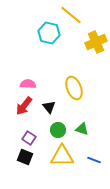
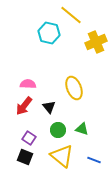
yellow triangle: rotated 40 degrees clockwise
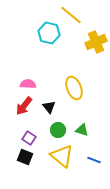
green triangle: moved 1 px down
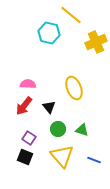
green circle: moved 1 px up
yellow triangle: rotated 10 degrees clockwise
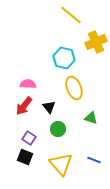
cyan hexagon: moved 15 px right, 25 px down
green triangle: moved 9 px right, 12 px up
yellow triangle: moved 1 px left, 8 px down
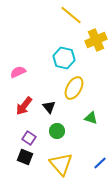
yellow cross: moved 2 px up
pink semicircle: moved 10 px left, 12 px up; rotated 28 degrees counterclockwise
yellow ellipse: rotated 50 degrees clockwise
green circle: moved 1 px left, 2 px down
blue line: moved 6 px right, 3 px down; rotated 64 degrees counterclockwise
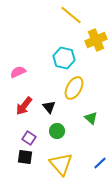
green triangle: rotated 24 degrees clockwise
black square: rotated 14 degrees counterclockwise
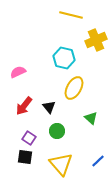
yellow line: rotated 25 degrees counterclockwise
blue line: moved 2 px left, 2 px up
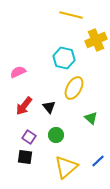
green circle: moved 1 px left, 4 px down
purple square: moved 1 px up
yellow triangle: moved 5 px right, 3 px down; rotated 30 degrees clockwise
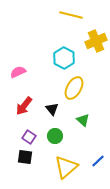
yellow cross: moved 1 px down
cyan hexagon: rotated 15 degrees clockwise
black triangle: moved 3 px right, 2 px down
green triangle: moved 8 px left, 2 px down
green circle: moved 1 px left, 1 px down
